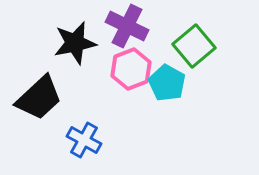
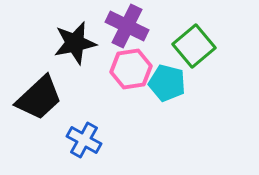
pink hexagon: rotated 12 degrees clockwise
cyan pentagon: rotated 15 degrees counterclockwise
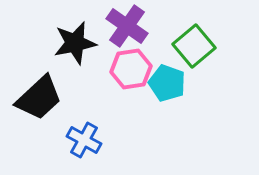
purple cross: rotated 9 degrees clockwise
cyan pentagon: rotated 6 degrees clockwise
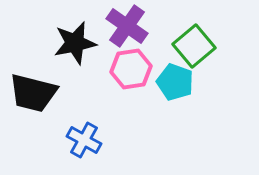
cyan pentagon: moved 8 px right, 1 px up
black trapezoid: moved 6 px left, 5 px up; rotated 57 degrees clockwise
